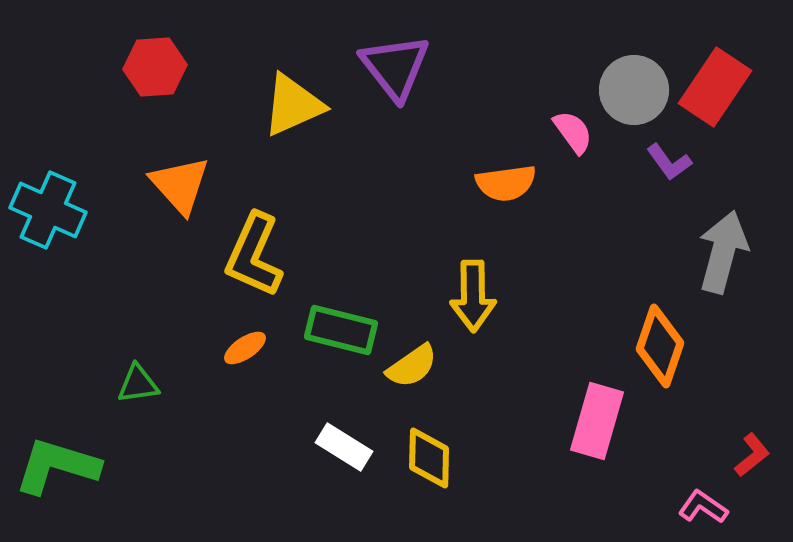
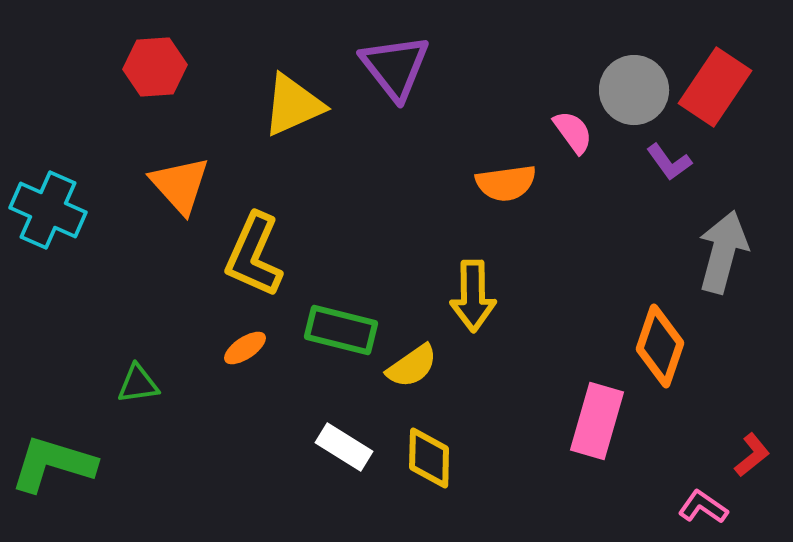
green L-shape: moved 4 px left, 2 px up
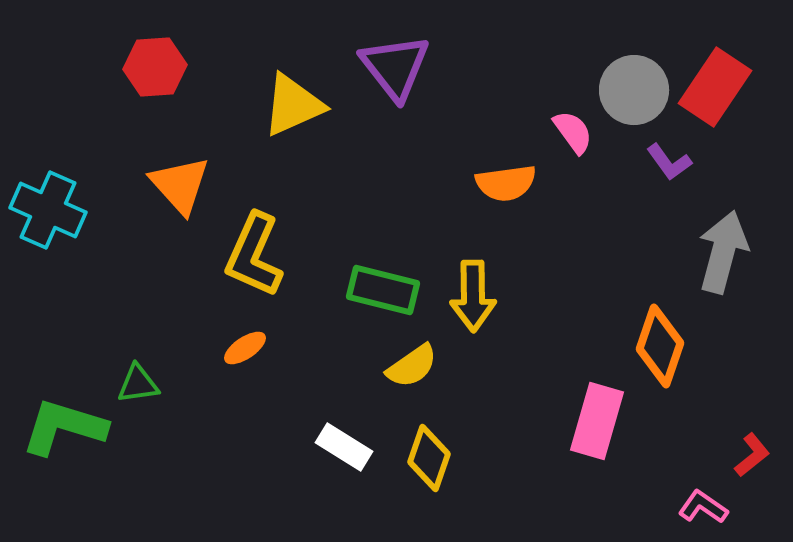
green rectangle: moved 42 px right, 40 px up
yellow diamond: rotated 18 degrees clockwise
green L-shape: moved 11 px right, 37 px up
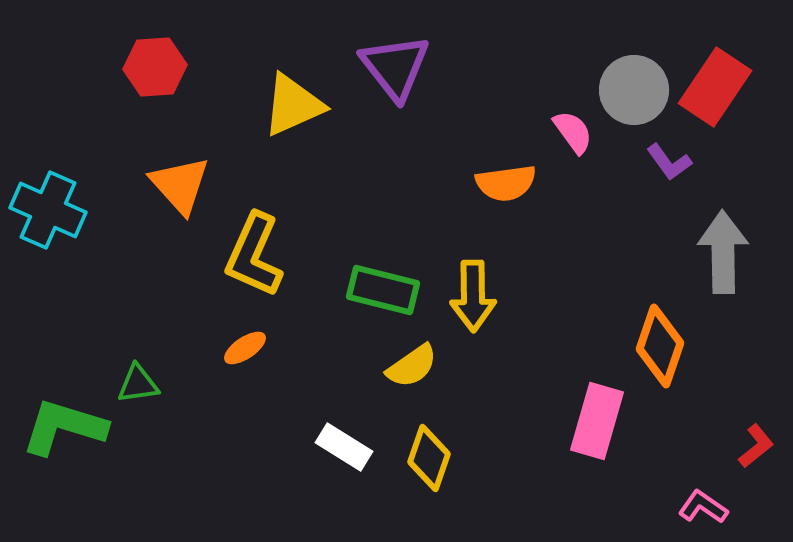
gray arrow: rotated 16 degrees counterclockwise
red L-shape: moved 4 px right, 9 px up
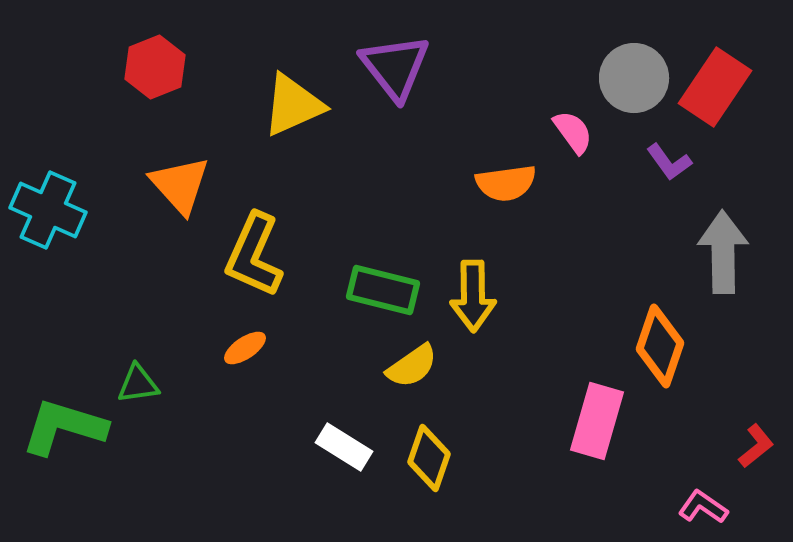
red hexagon: rotated 18 degrees counterclockwise
gray circle: moved 12 px up
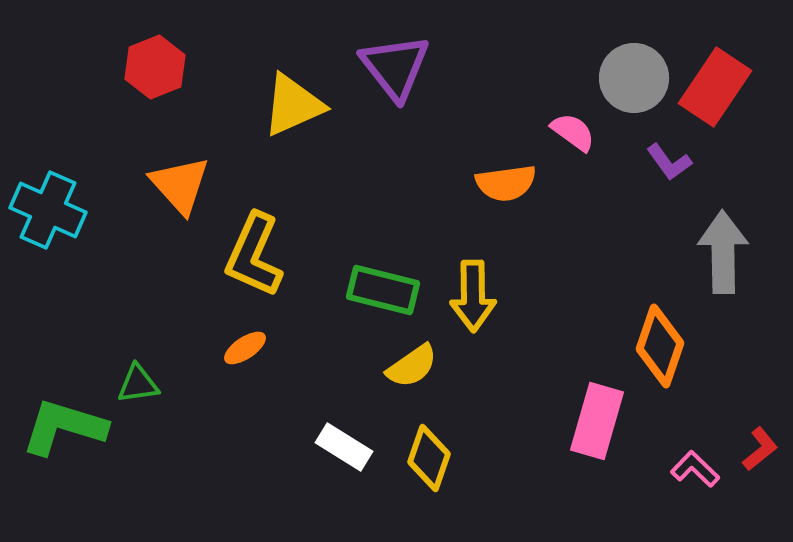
pink semicircle: rotated 18 degrees counterclockwise
red L-shape: moved 4 px right, 3 px down
pink L-shape: moved 8 px left, 38 px up; rotated 9 degrees clockwise
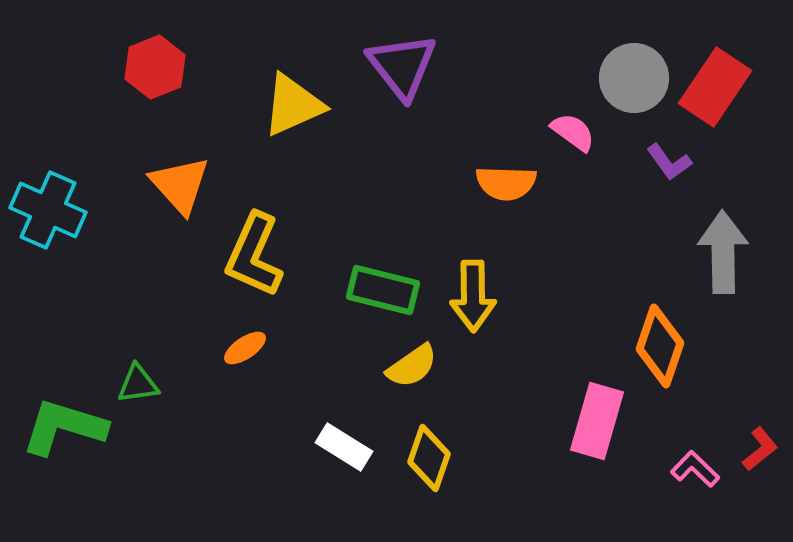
purple triangle: moved 7 px right, 1 px up
orange semicircle: rotated 10 degrees clockwise
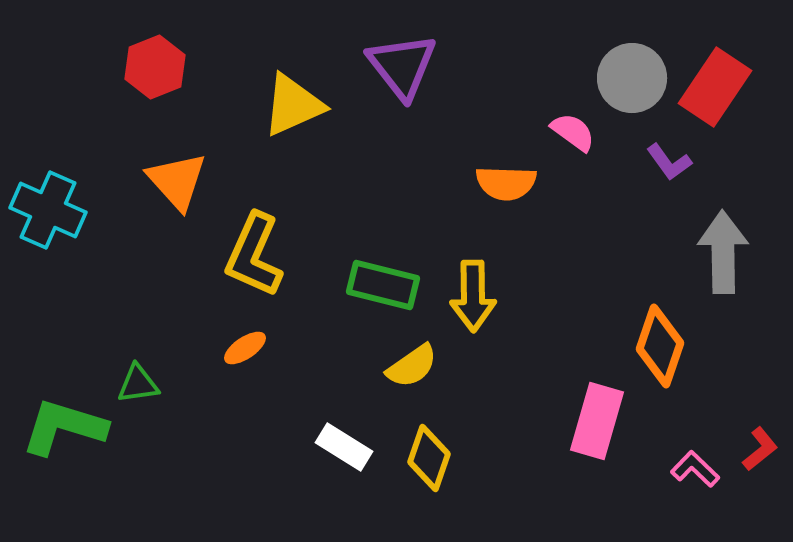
gray circle: moved 2 px left
orange triangle: moved 3 px left, 4 px up
green rectangle: moved 5 px up
